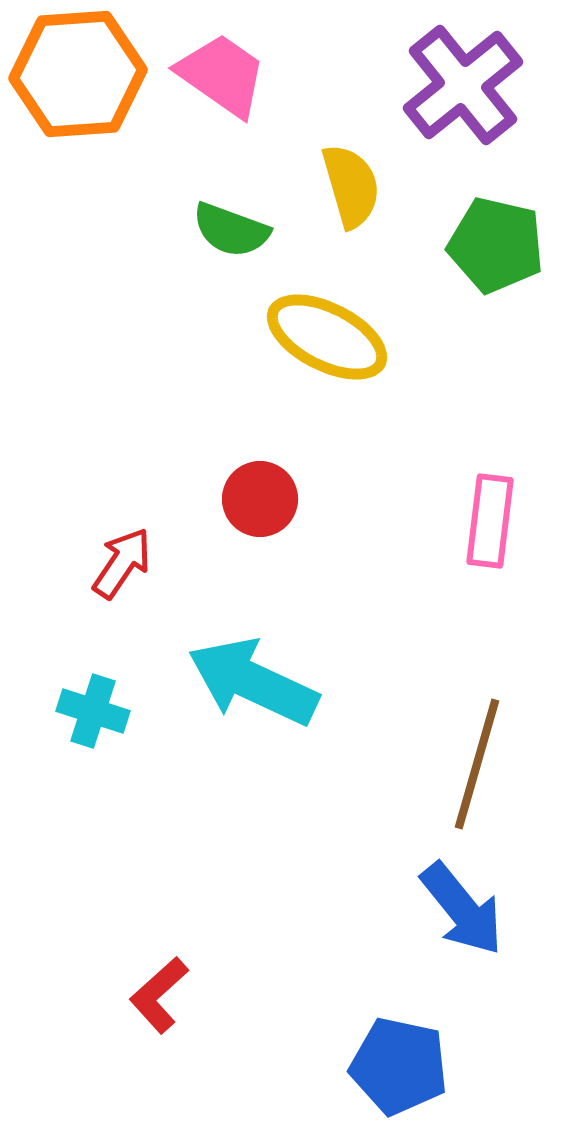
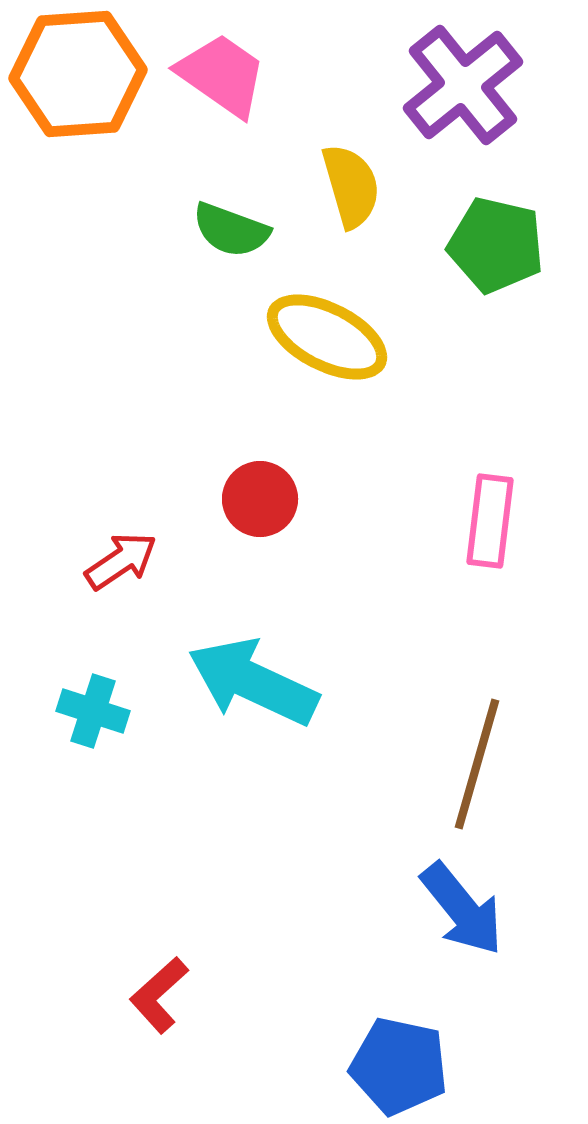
red arrow: moved 1 px left, 2 px up; rotated 22 degrees clockwise
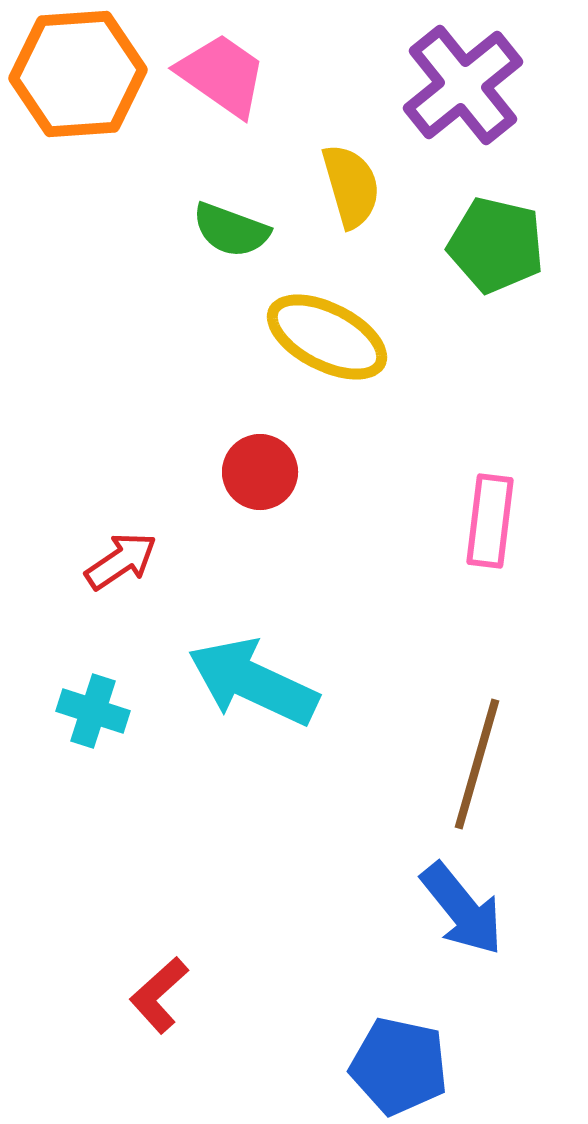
red circle: moved 27 px up
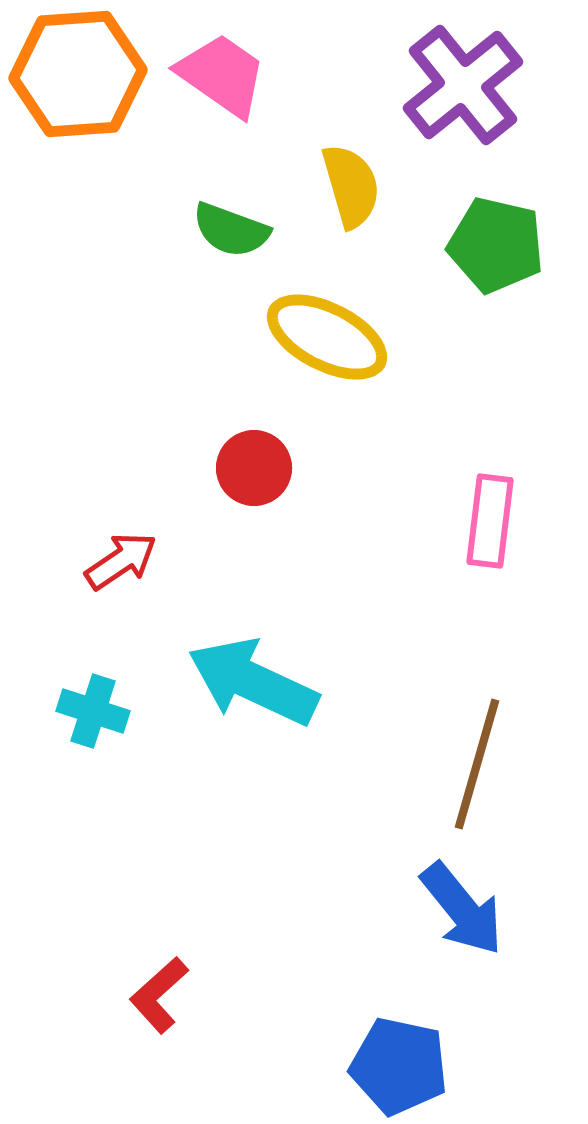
red circle: moved 6 px left, 4 px up
